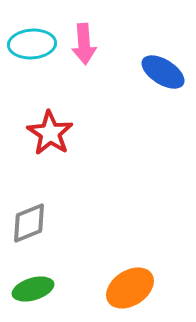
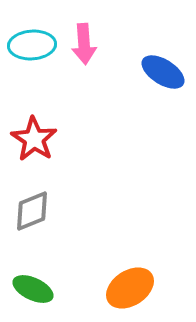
cyan ellipse: moved 1 px down
red star: moved 16 px left, 6 px down
gray diamond: moved 3 px right, 12 px up
green ellipse: rotated 42 degrees clockwise
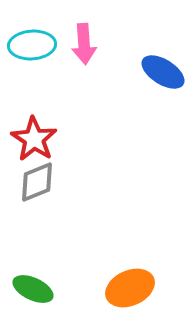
gray diamond: moved 5 px right, 29 px up
orange ellipse: rotated 9 degrees clockwise
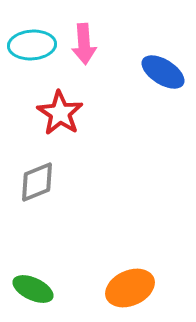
red star: moved 26 px right, 26 px up
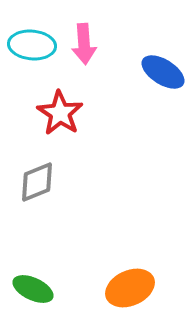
cyan ellipse: rotated 9 degrees clockwise
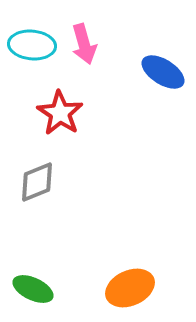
pink arrow: rotated 12 degrees counterclockwise
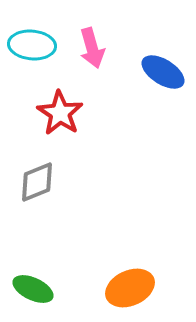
pink arrow: moved 8 px right, 4 px down
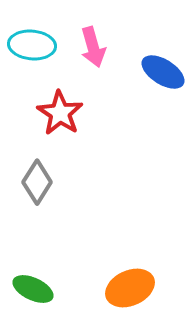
pink arrow: moved 1 px right, 1 px up
gray diamond: rotated 36 degrees counterclockwise
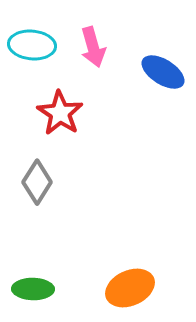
green ellipse: rotated 24 degrees counterclockwise
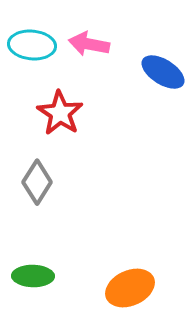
pink arrow: moved 4 px left, 3 px up; rotated 117 degrees clockwise
green ellipse: moved 13 px up
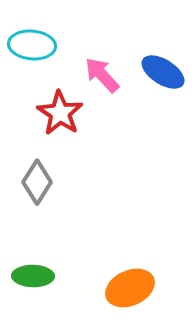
pink arrow: moved 13 px right, 31 px down; rotated 36 degrees clockwise
